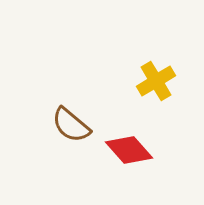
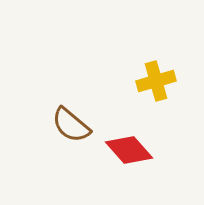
yellow cross: rotated 15 degrees clockwise
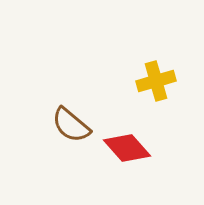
red diamond: moved 2 px left, 2 px up
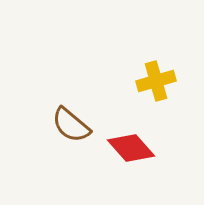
red diamond: moved 4 px right
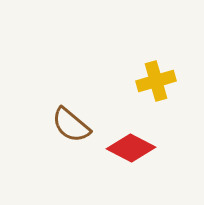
red diamond: rotated 21 degrees counterclockwise
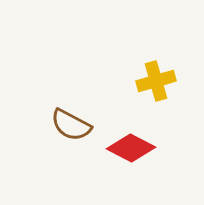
brown semicircle: rotated 12 degrees counterclockwise
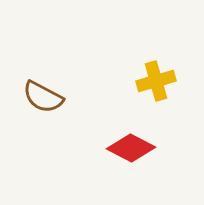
brown semicircle: moved 28 px left, 28 px up
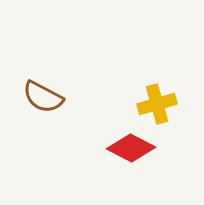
yellow cross: moved 1 px right, 23 px down
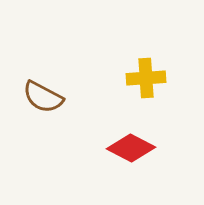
yellow cross: moved 11 px left, 26 px up; rotated 12 degrees clockwise
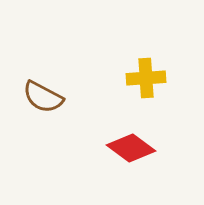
red diamond: rotated 9 degrees clockwise
